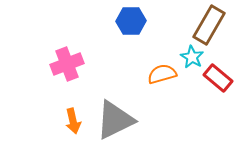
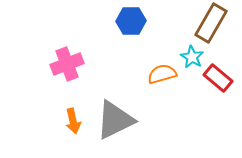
brown rectangle: moved 2 px right, 2 px up
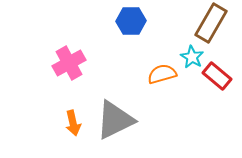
pink cross: moved 2 px right, 1 px up; rotated 8 degrees counterclockwise
red rectangle: moved 1 px left, 2 px up
orange arrow: moved 2 px down
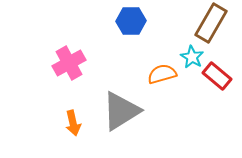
gray triangle: moved 6 px right, 9 px up; rotated 6 degrees counterclockwise
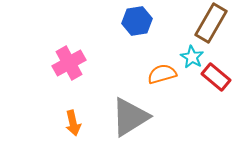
blue hexagon: moved 6 px right; rotated 8 degrees counterclockwise
red rectangle: moved 1 px left, 1 px down
gray triangle: moved 9 px right, 6 px down
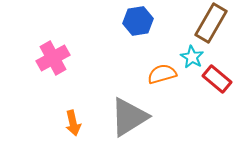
blue hexagon: moved 1 px right
pink cross: moved 16 px left, 5 px up
red rectangle: moved 1 px right, 2 px down
gray triangle: moved 1 px left
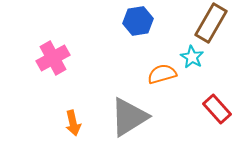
red rectangle: moved 30 px down; rotated 8 degrees clockwise
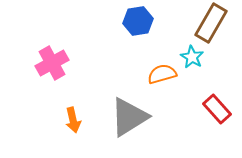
pink cross: moved 1 px left, 5 px down
orange arrow: moved 3 px up
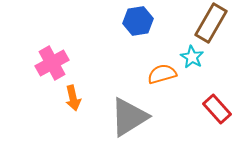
orange arrow: moved 22 px up
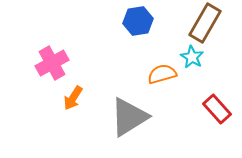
brown rectangle: moved 6 px left
orange arrow: rotated 45 degrees clockwise
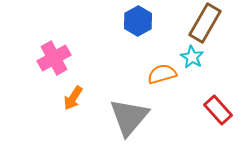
blue hexagon: rotated 20 degrees counterclockwise
pink cross: moved 2 px right, 5 px up
red rectangle: moved 1 px right, 1 px down
gray triangle: rotated 18 degrees counterclockwise
